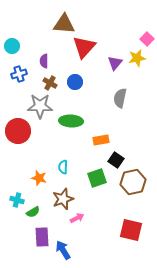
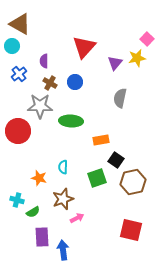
brown triangle: moved 44 px left; rotated 25 degrees clockwise
blue cross: rotated 21 degrees counterclockwise
blue arrow: rotated 24 degrees clockwise
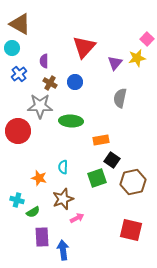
cyan circle: moved 2 px down
black square: moved 4 px left
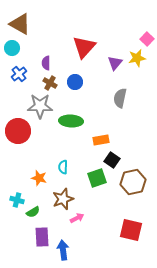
purple semicircle: moved 2 px right, 2 px down
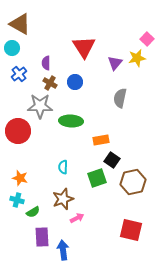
red triangle: rotated 15 degrees counterclockwise
orange star: moved 19 px left
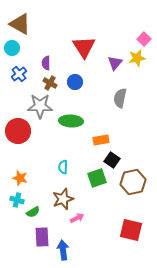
pink square: moved 3 px left
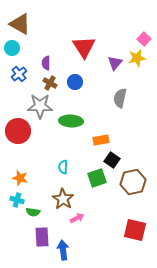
brown star: rotated 20 degrees counterclockwise
green semicircle: rotated 40 degrees clockwise
red square: moved 4 px right
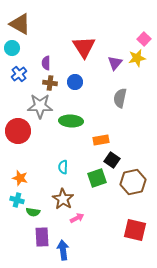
brown cross: rotated 24 degrees counterclockwise
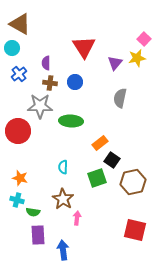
orange rectangle: moved 1 px left, 3 px down; rotated 28 degrees counterclockwise
pink arrow: rotated 56 degrees counterclockwise
purple rectangle: moved 4 px left, 2 px up
